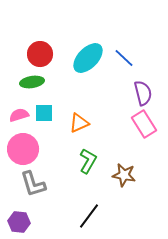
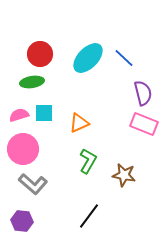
pink rectangle: rotated 36 degrees counterclockwise
gray L-shape: rotated 32 degrees counterclockwise
purple hexagon: moved 3 px right, 1 px up
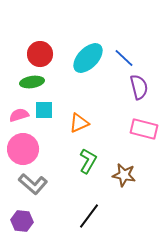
purple semicircle: moved 4 px left, 6 px up
cyan square: moved 3 px up
pink rectangle: moved 5 px down; rotated 8 degrees counterclockwise
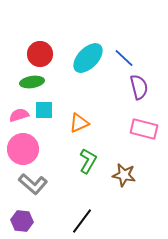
black line: moved 7 px left, 5 px down
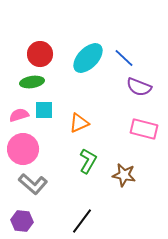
purple semicircle: rotated 125 degrees clockwise
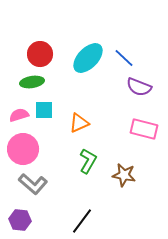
purple hexagon: moved 2 px left, 1 px up
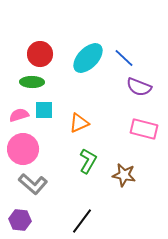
green ellipse: rotated 10 degrees clockwise
